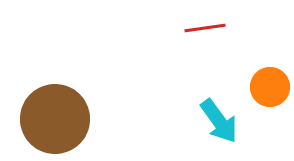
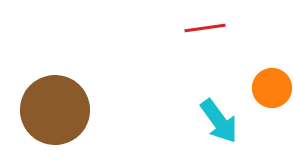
orange circle: moved 2 px right, 1 px down
brown circle: moved 9 px up
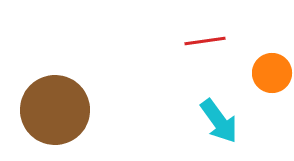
red line: moved 13 px down
orange circle: moved 15 px up
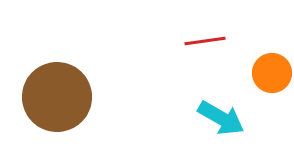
brown circle: moved 2 px right, 13 px up
cyan arrow: moved 2 px right, 3 px up; rotated 24 degrees counterclockwise
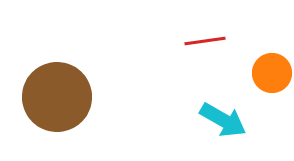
cyan arrow: moved 2 px right, 2 px down
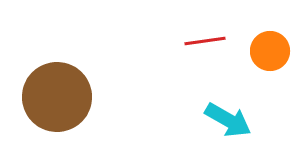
orange circle: moved 2 px left, 22 px up
cyan arrow: moved 5 px right
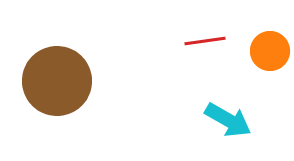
brown circle: moved 16 px up
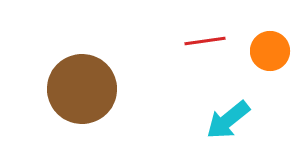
brown circle: moved 25 px right, 8 px down
cyan arrow: rotated 111 degrees clockwise
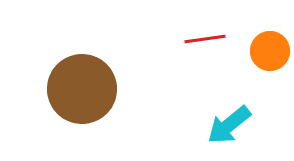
red line: moved 2 px up
cyan arrow: moved 1 px right, 5 px down
